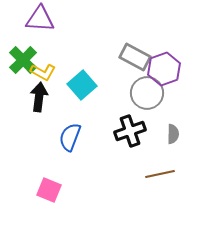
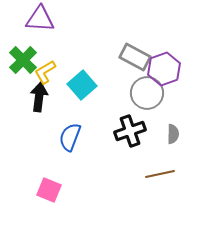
yellow L-shape: moved 2 px right; rotated 120 degrees clockwise
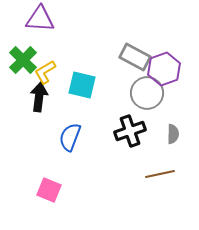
cyan square: rotated 36 degrees counterclockwise
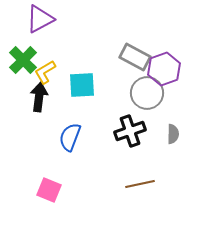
purple triangle: rotated 32 degrees counterclockwise
cyan square: rotated 16 degrees counterclockwise
brown line: moved 20 px left, 10 px down
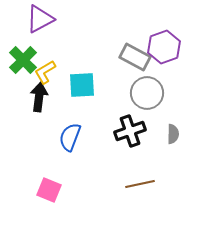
purple hexagon: moved 22 px up
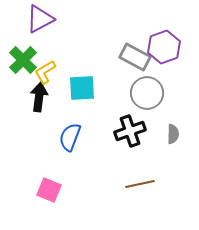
cyan square: moved 3 px down
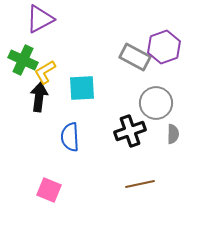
green cross: rotated 20 degrees counterclockwise
gray circle: moved 9 px right, 10 px down
blue semicircle: rotated 24 degrees counterclockwise
